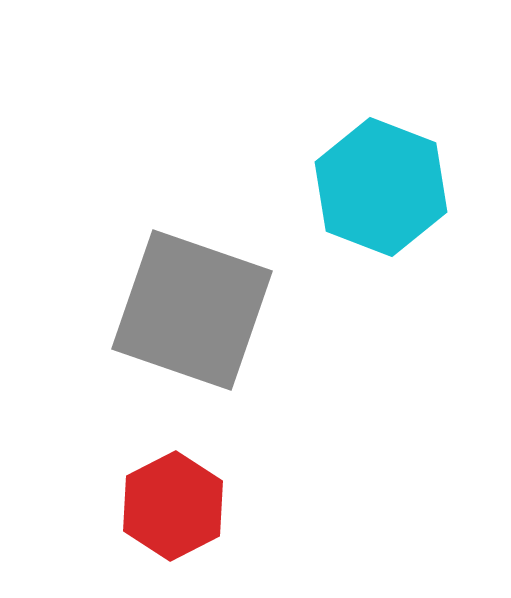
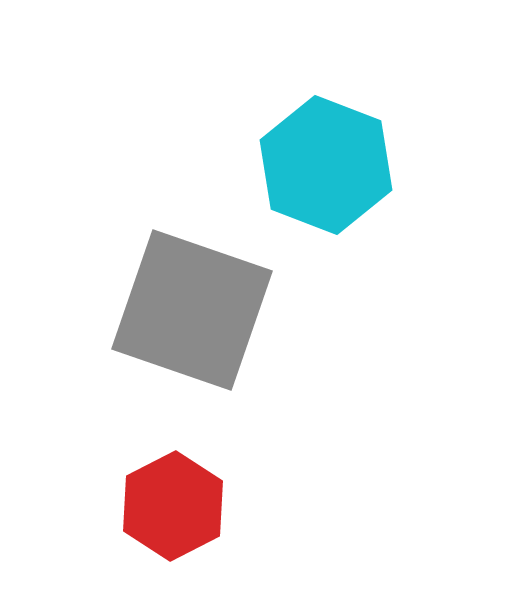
cyan hexagon: moved 55 px left, 22 px up
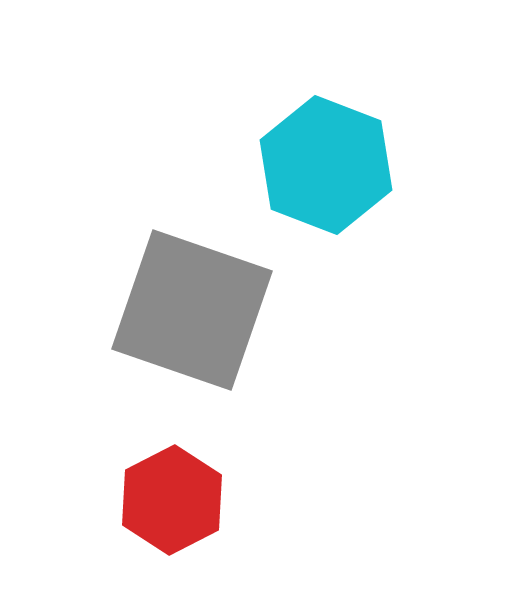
red hexagon: moved 1 px left, 6 px up
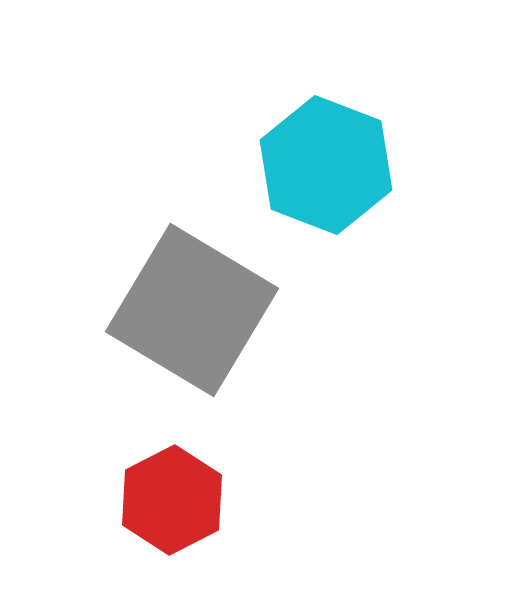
gray square: rotated 12 degrees clockwise
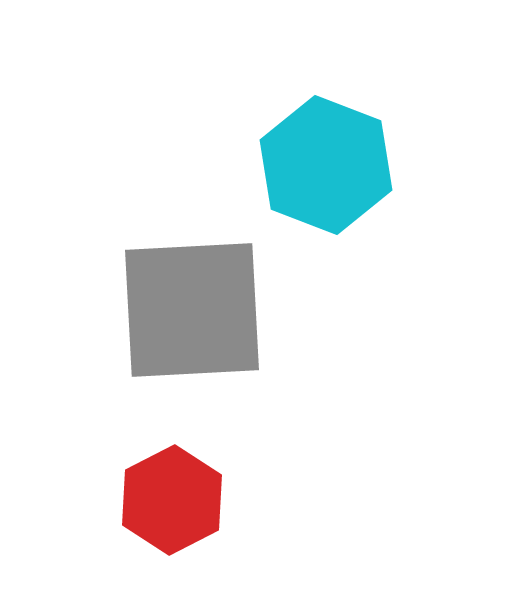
gray square: rotated 34 degrees counterclockwise
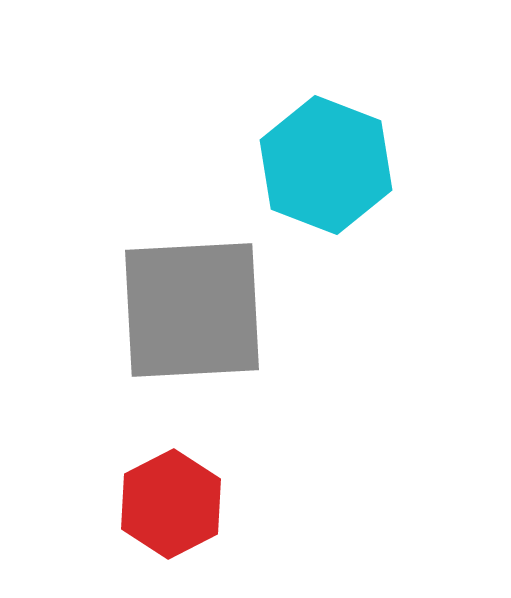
red hexagon: moved 1 px left, 4 px down
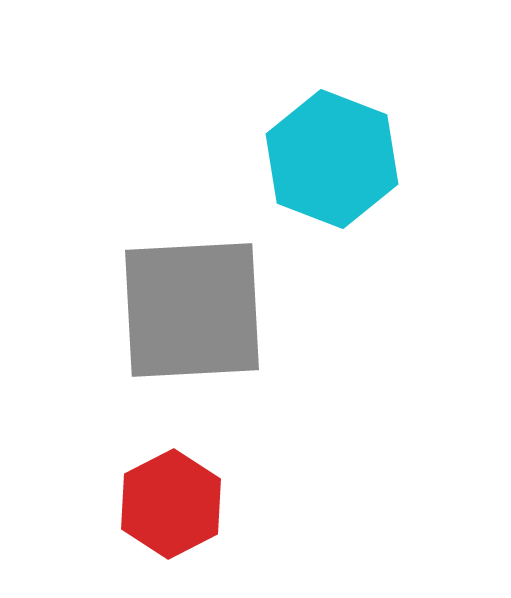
cyan hexagon: moved 6 px right, 6 px up
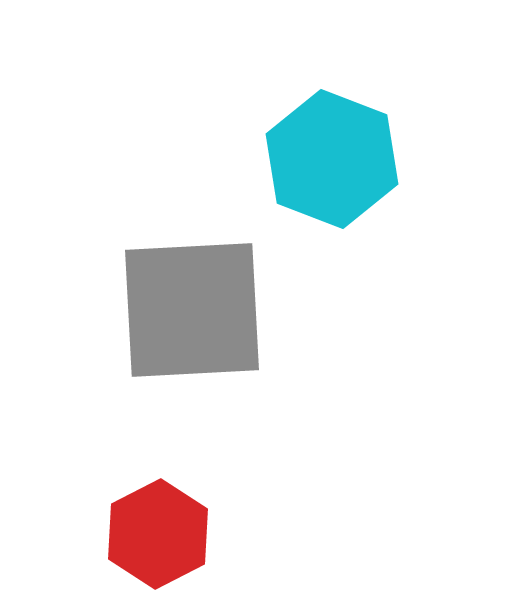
red hexagon: moved 13 px left, 30 px down
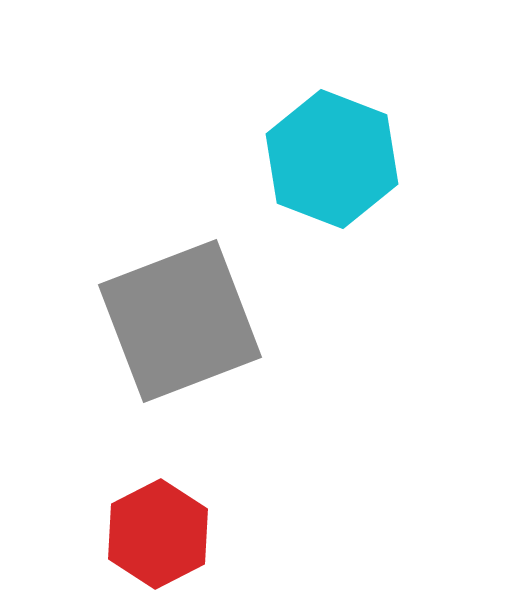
gray square: moved 12 px left, 11 px down; rotated 18 degrees counterclockwise
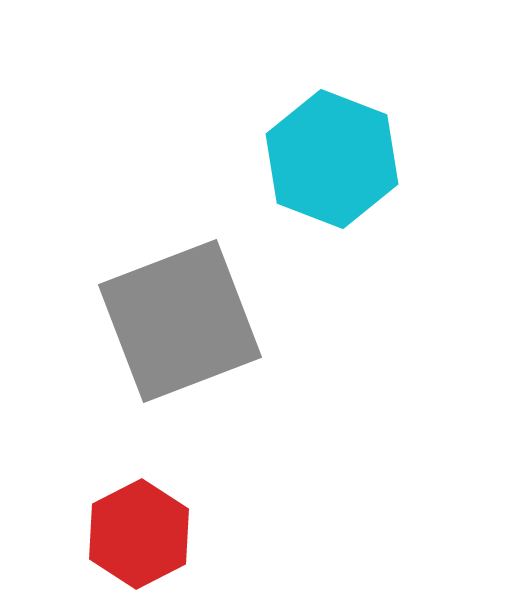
red hexagon: moved 19 px left
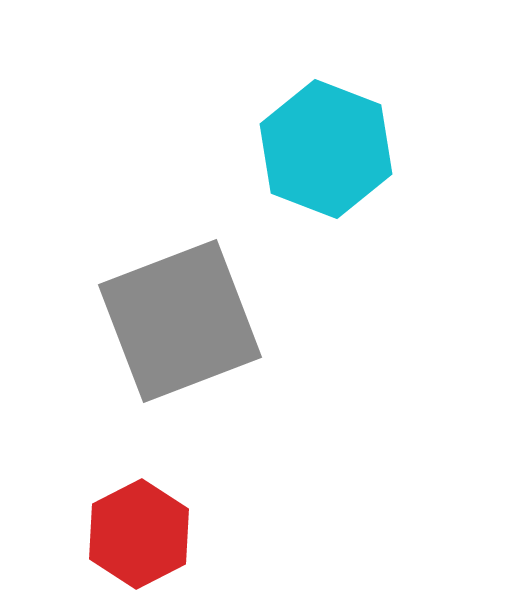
cyan hexagon: moved 6 px left, 10 px up
